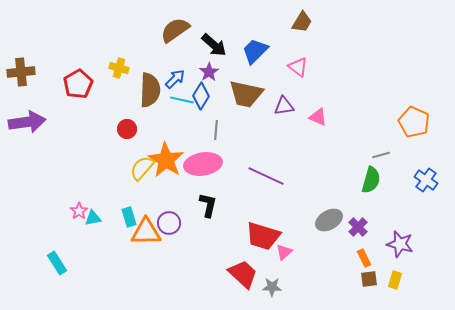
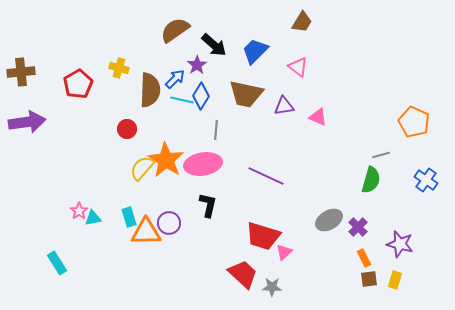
purple star at (209, 72): moved 12 px left, 7 px up
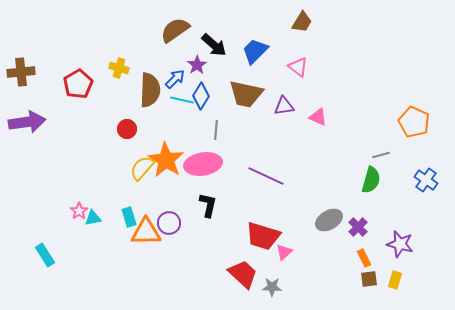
cyan rectangle at (57, 263): moved 12 px left, 8 px up
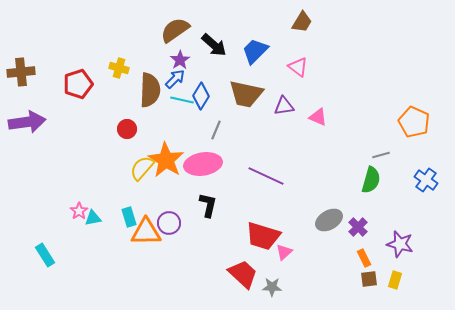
purple star at (197, 65): moved 17 px left, 5 px up
red pentagon at (78, 84): rotated 12 degrees clockwise
gray line at (216, 130): rotated 18 degrees clockwise
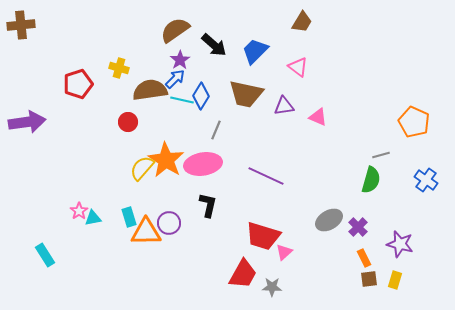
brown cross at (21, 72): moved 47 px up
brown semicircle at (150, 90): rotated 100 degrees counterclockwise
red circle at (127, 129): moved 1 px right, 7 px up
red trapezoid at (243, 274): rotated 76 degrees clockwise
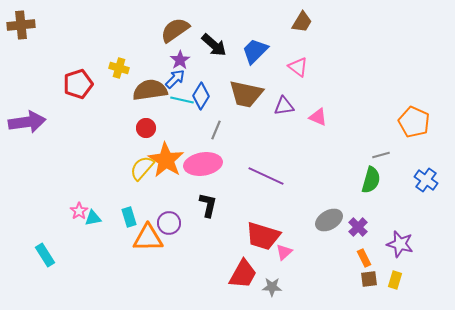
red circle at (128, 122): moved 18 px right, 6 px down
orange triangle at (146, 232): moved 2 px right, 6 px down
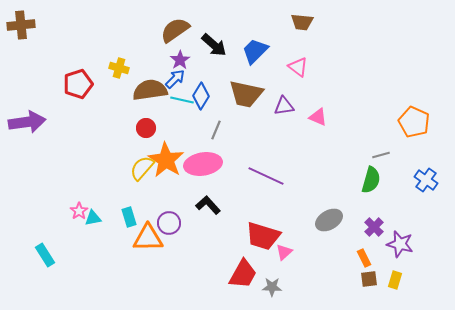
brown trapezoid at (302, 22): rotated 65 degrees clockwise
black L-shape at (208, 205): rotated 55 degrees counterclockwise
purple cross at (358, 227): moved 16 px right
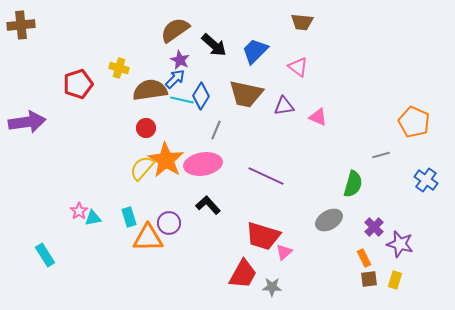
purple star at (180, 60): rotated 12 degrees counterclockwise
green semicircle at (371, 180): moved 18 px left, 4 px down
